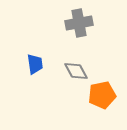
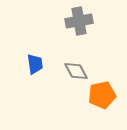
gray cross: moved 2 px up
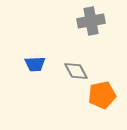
gray cross: moved 12 px right
blue trapezoid: rotated 95 degrees clockwise
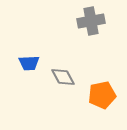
blue trapezoid: moved 6 px left, 1 px up
gray diamond: moved 13 px left, 6 px down
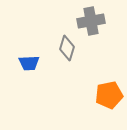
gray diamond: moved 4 px right, 29 px up; rotated 45 degrees clockwise
orange pentagon: moved 7 px right
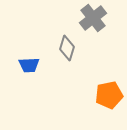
gray cross: moved 2 px right, 3 px up; rotated 28 degrees counterclockwise
blue trapezoid: moved 2 px down
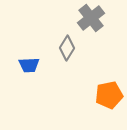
gray cross: moved 2 px left
gray diamond: rotated 15 degrees clockwise
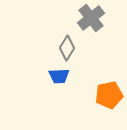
blue trapezoid: moved 30 px right, 11 px down
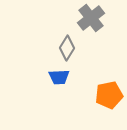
blue trapezoid: moved 1 px down
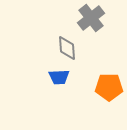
gray diamond: rotated 35 degrees counterclockwise
orange pentagon: moved 8 px up; rotated 12 degrees clockwise
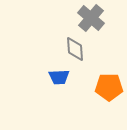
gray cross: rotated 12 degrees counterclockwise
gray diamond: moved 8 px right, 1 px down
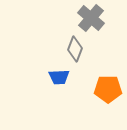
gray diamond: rotated 25 degrees clockwise
orange pentagon: moved 1 px left, 2 px down
